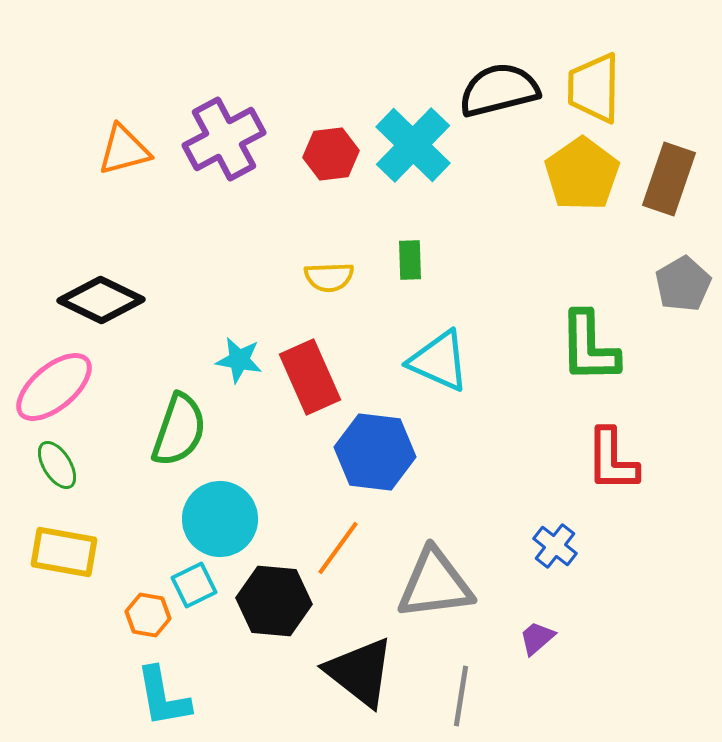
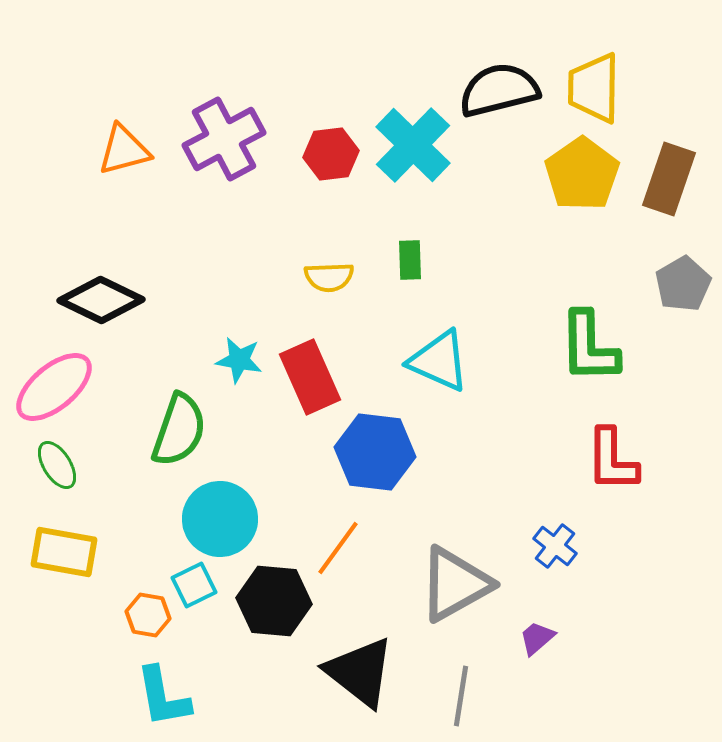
gray triangle: moved 20 px right; rotated 22 degrees counterclockwise
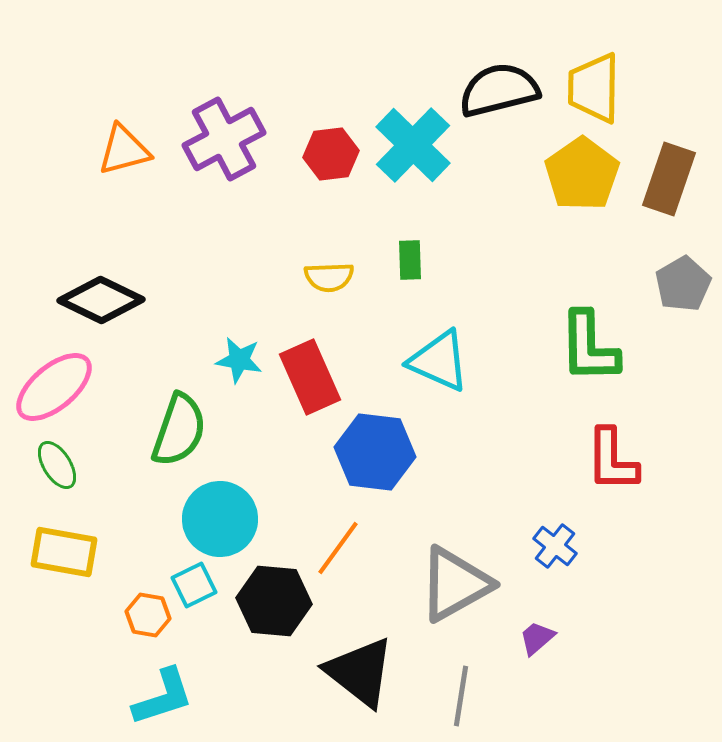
cyan L-shape: rotated 98 degrees counterclockwise
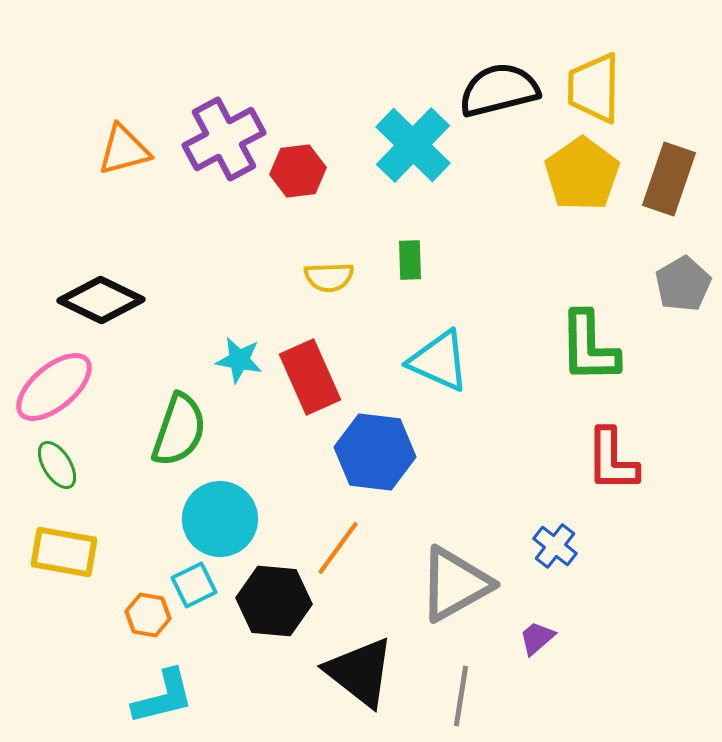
red hexagon: moved 33 px left, 17 px down
cyan L-shape: rotated 4 degrees clockwise
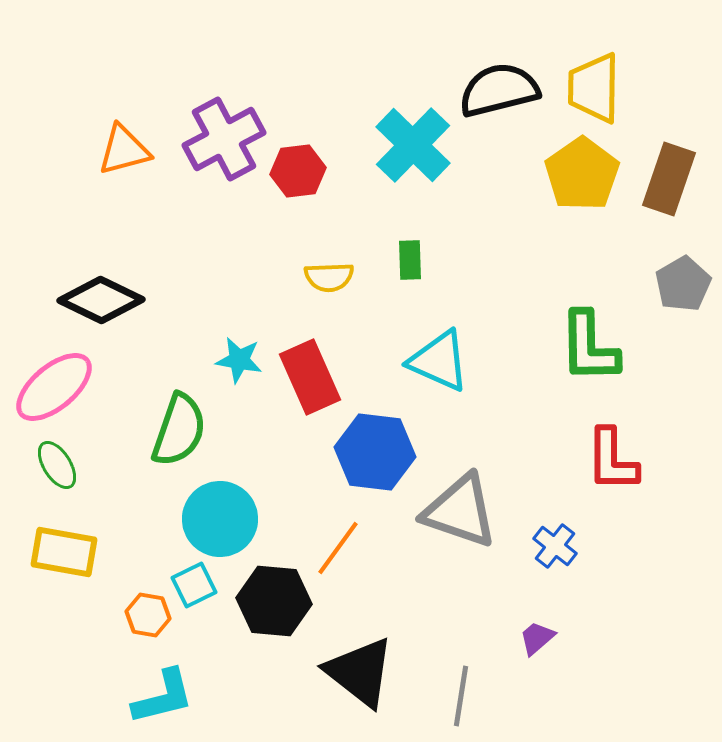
gray triangle: moved 5 px right, 73 px up; rotated 48 degrees clockwise
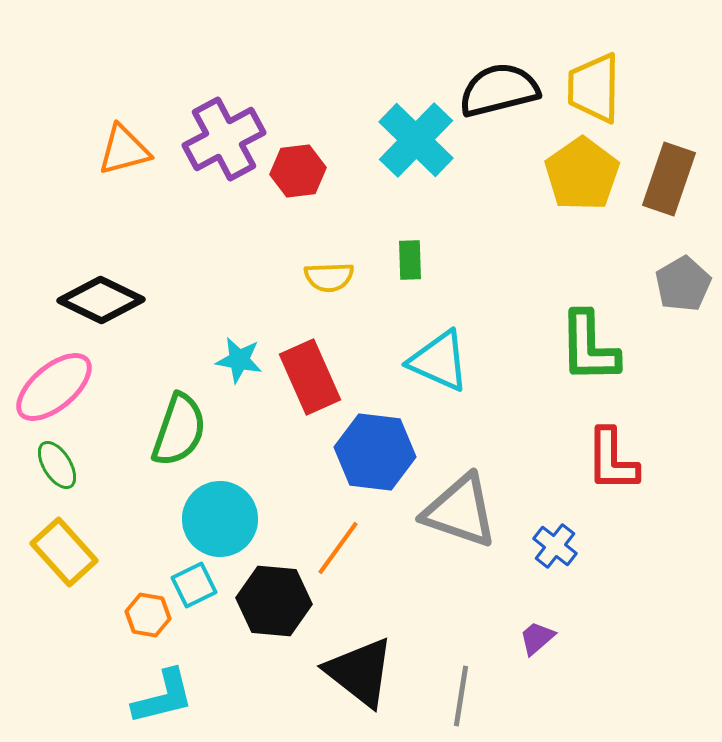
cyan cross: moved 3 px right, 5 px up
yellow rectangle: rotated 38 degrees clockwise
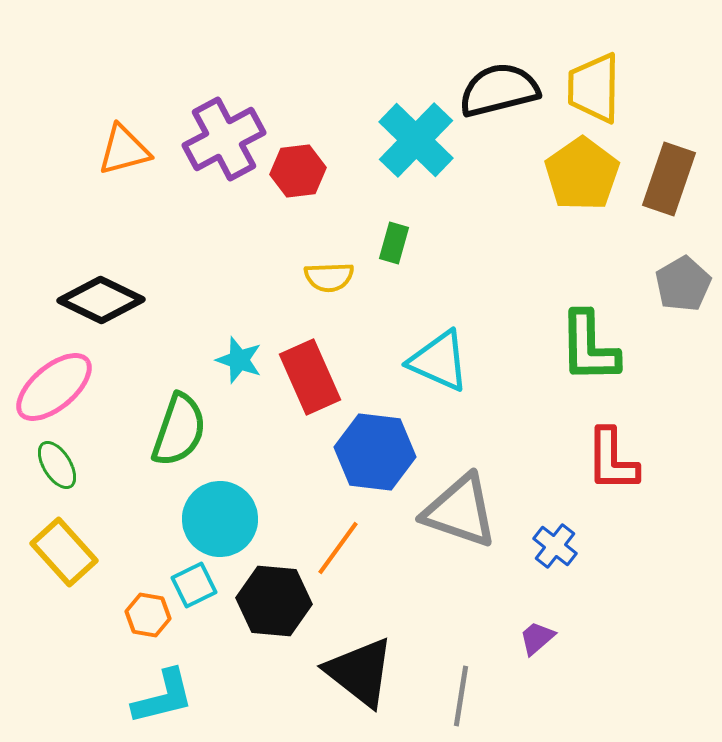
green rectangle: moved 16 px left, 17 px up; rotated 18 degrees clockwise
cyan star: rotated 9 degrees clockwise
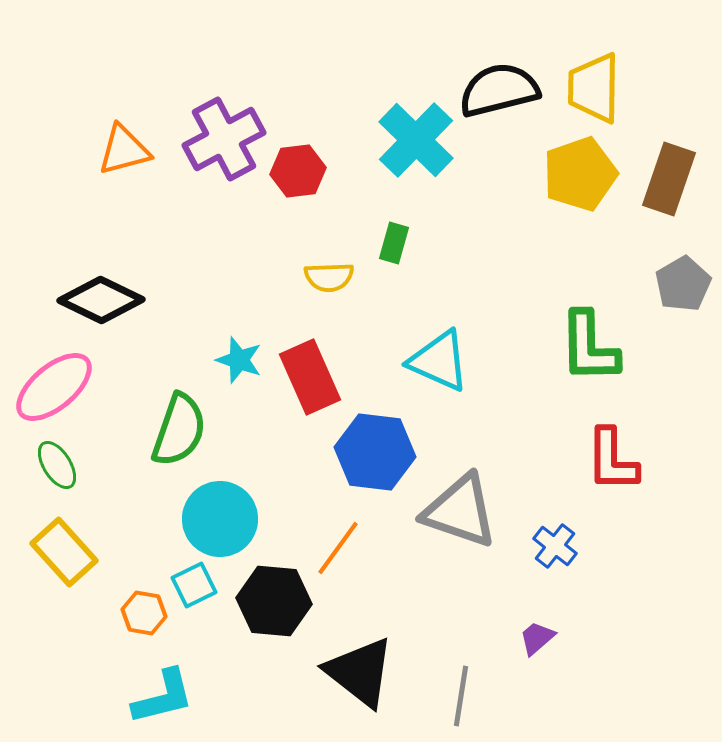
yellow pentagon: moved 2 px left; rotated 16 degrees clockwise
orange hexagon: moved 4 px left, 2 px up
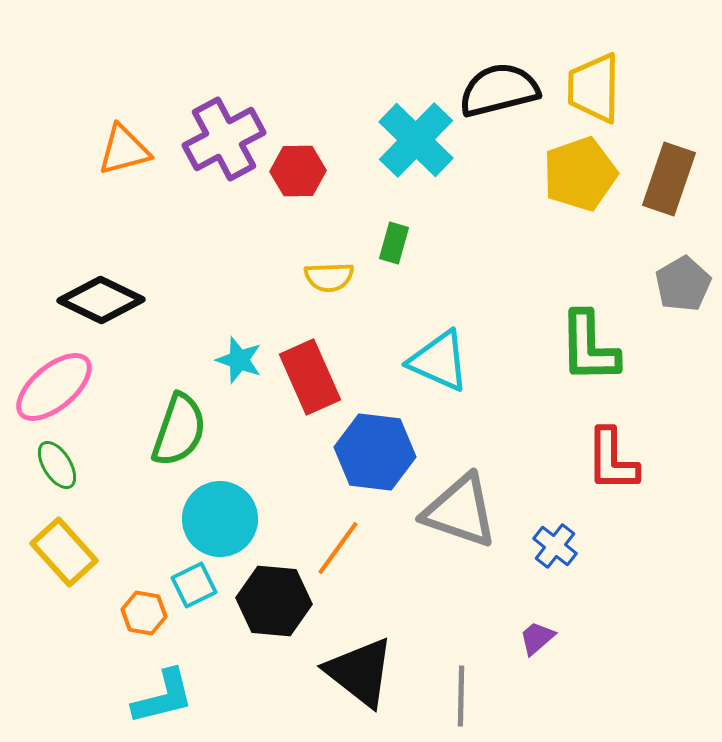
red hexagon: rotated 6 degrees clockwise
gray line: rotated 8 degrees counterclockwise
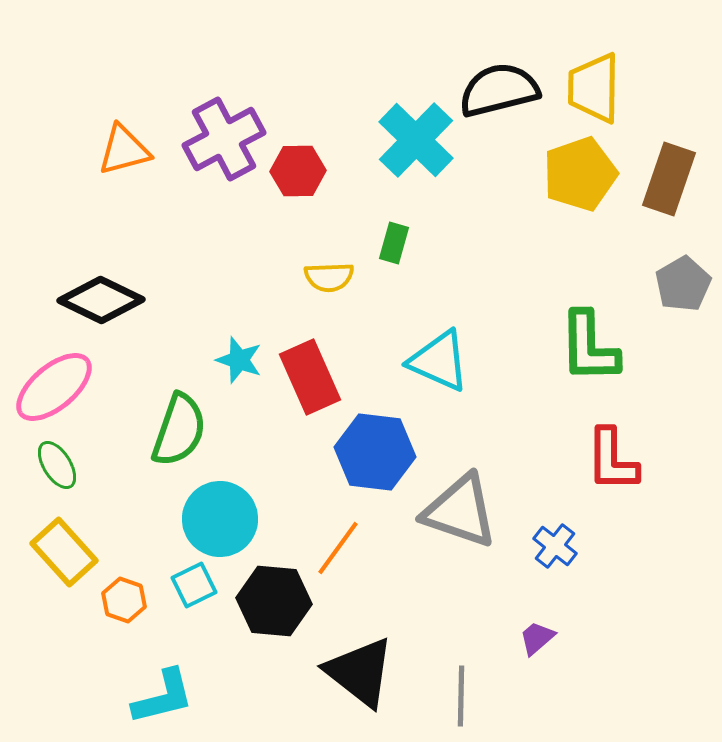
orange hexagon: moved 20 px left, 13 px up; rotated 9 degrees clockwise
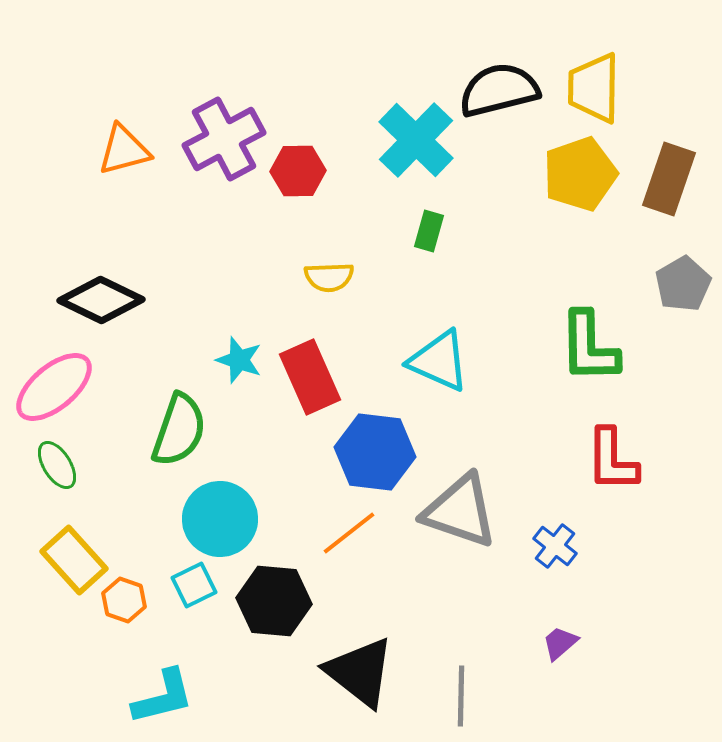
green rectangle: moved 35 px right, 12 px up
orange line: moved 11 px right, 15 px up; rotated 16 degrees clockwise
yellow rectangle: moved 10 px right, 8 px down
purple trapezoid: moved 23 px right, 5 px down
